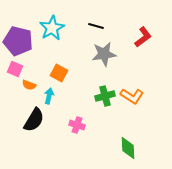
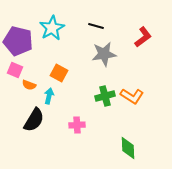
pink square: moved 1 px down
pink cross: rotated 21 degrees counterclockwise
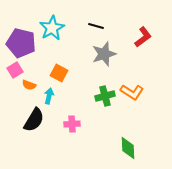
purple pentagon: moved 3 px right, 2 px down
gray star: rotated 10 degrees counterclockwise
pink square: rotated 35 degrees clockwise
orange L-shape: moved 4 px up
pink cross: moved 5 px left, 1 px up
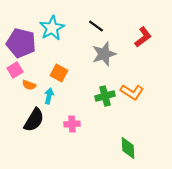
black line: rotated 21 degrees clockwise
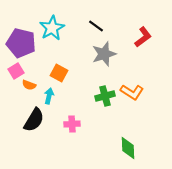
pink square: moved 1 px right, 1 px down
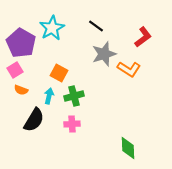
purple pentagon: rotated 16 degrees clockwise
pink square: moved 1 px left, 1 px up
orange semicircle: moved 8 px left, 5 px down
orange L-shape: moved 3 px left, 23 px up
green cross: moved 31 px left
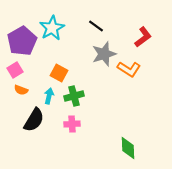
purple pentagon: moved 1 px right, 2 px up; rotated 12 degrees clockwise
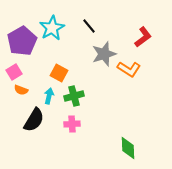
black line: moved 7 px left; rotated 14 degrees clockwise
pink square: moved 1 px left, 2 px down
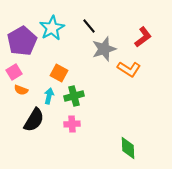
gray star: moved 5 px up
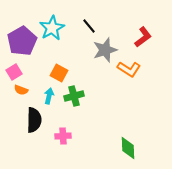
gray star: moved 1 px right, 1 px down
black semicircle: rotated 30 degrees counterclockwise
pink cross: moved 9 px left, 12 px down
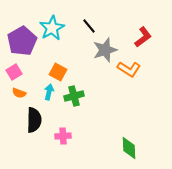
orange square: moved 1 px left, 1 px up
orange semicircle: moved 2 px left, 3 px down
cyan arrow: moved 4 px up
green diamond: moved 1 px right
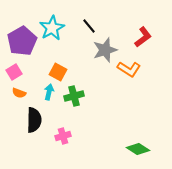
pink cross: rotated 14 degrees counterclockwise
green diamond: moved 9 px right, 1 px down; rotated 55 degrees counterclockwise
